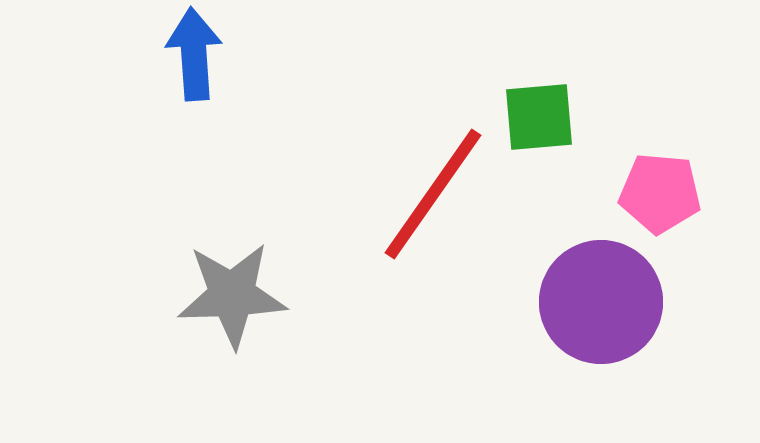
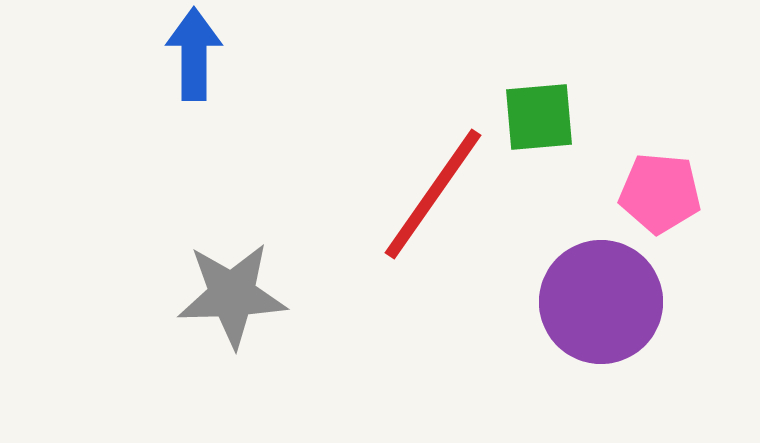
blue arrow: rotated 4 degrees clockwise
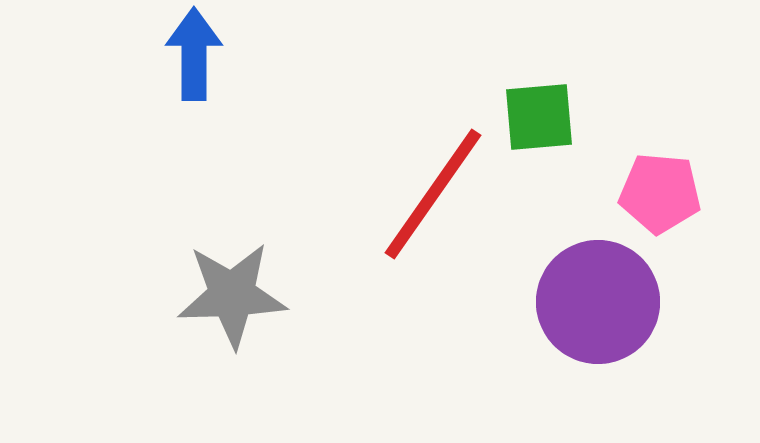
purple circle: moved 3 px left
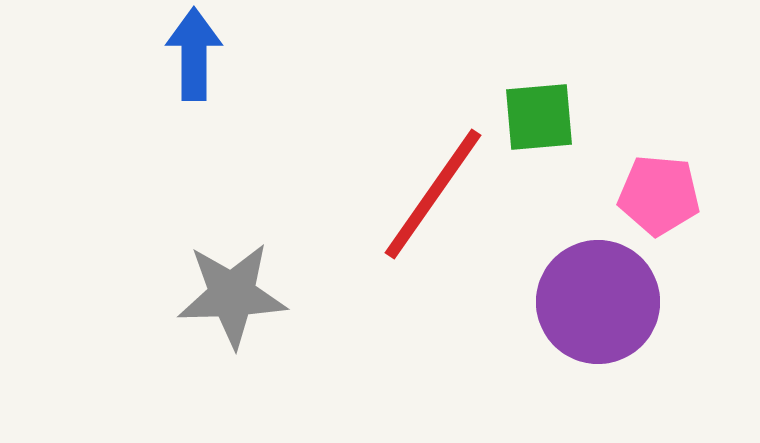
pink pentagon: moved 1 px left, 2 px down
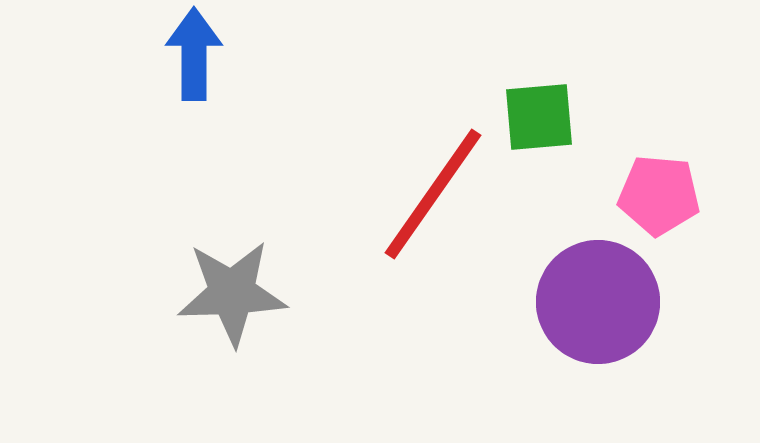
gray star: moved 2 px up
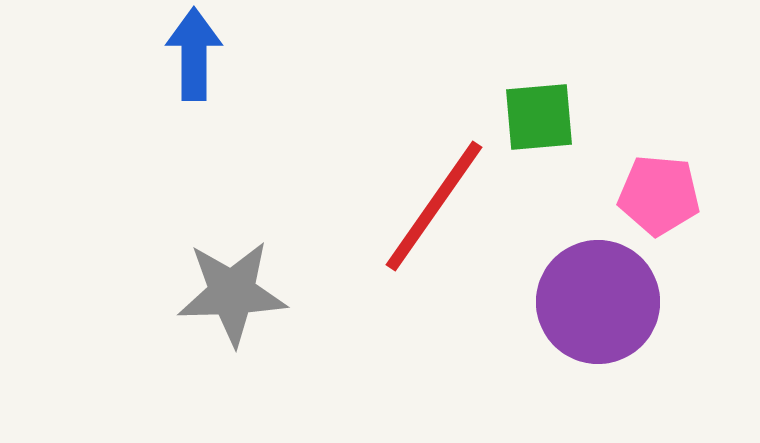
red line: moved 1 px right, 12 px down
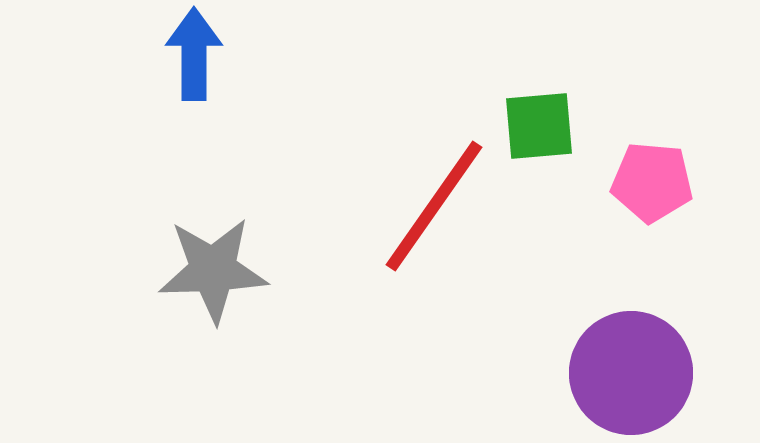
green square: moved 9 px down
pink pentagon: moved 7 px left, 13 px up
gray star: moved 19 px left, 23 px up
purple circle: moved 33 px right, 71 px down
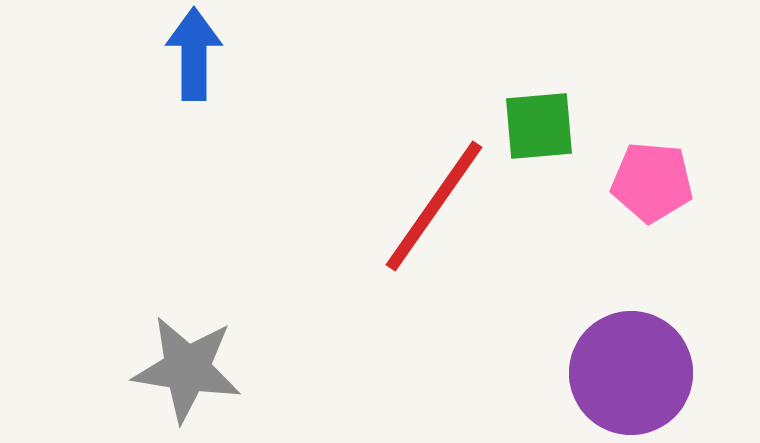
gray star: moved 26 px left, 99 px down; rotated 11 degrees clockwise
